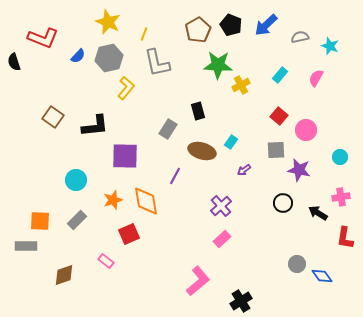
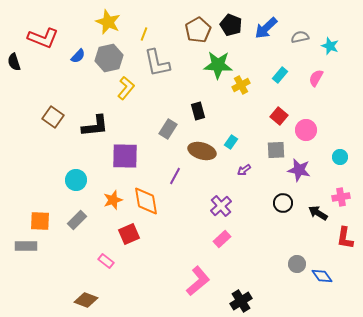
blue arrow at (266, 25): moved 3 px down
brown diamond at (64, 275): moved 22 px right, 25 px down; rotated 40 degrees clockwise
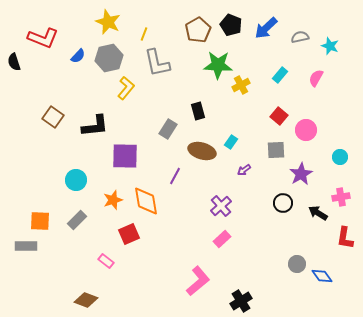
purple star at (299, 170): moved 2 px right, 4 px down; rotated 30 degrees clockwise
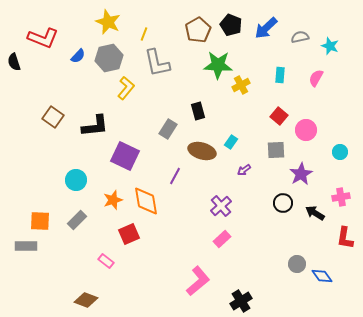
cyan rectangle at (280, 75): rotated 35 degrees counterclockwise
purple square at (125, 156): rotated 24 degrees clockwise
cyan circle at (340, 157): moved 5 px up
black arrow at (318, 213): moved 3 px left
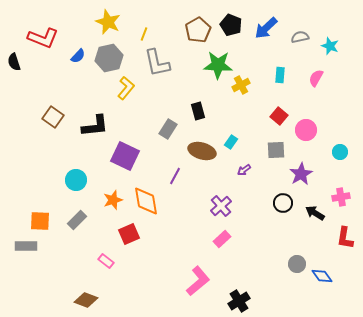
black cross at (241, 301): moved 2 px left
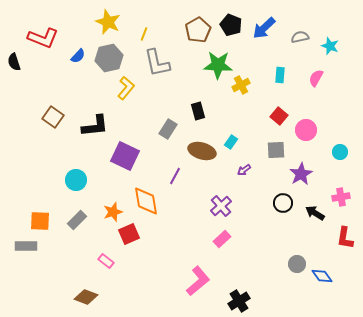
blue arrow at (266, 28): moved 2 px left
orange star at (113, 200): moved 12 px down
brown diamond at (86, 300): moved 3 px up
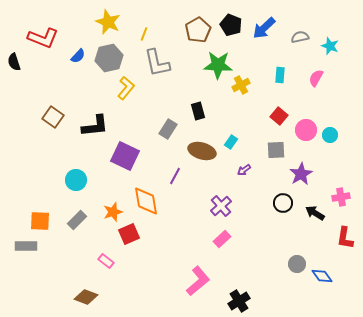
cyan circle at (340, 152): moved 10 px left, 17 px up
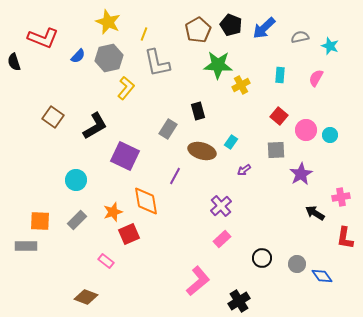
black L-shape at (95, 126): rotated 24 degrees counterclockwise
black circle at (283, 203): moved 21 px left, 55 px down
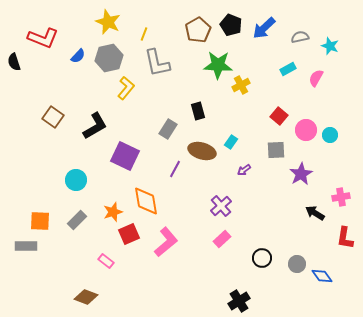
cyan rectangle at (280, 75): moved 8 px right, 6 px up; rotated 56 degrees clockwise
purple line at (175, 176): moved 7 px up
pink L-shape at (198, 281): moved 32 px left, 39 px up
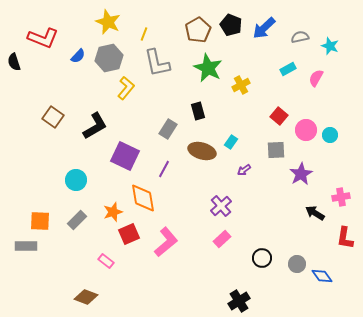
green star at (218, 65): moved 10 px left, 3 px down; rotated 24 degrees clockwise
purple line at (175, 169): moved 11 px left
orange diamond at (146, 201): moved 3 px left, 3 px up
